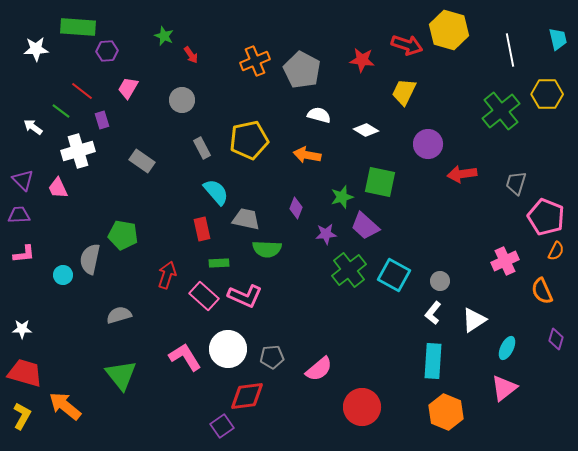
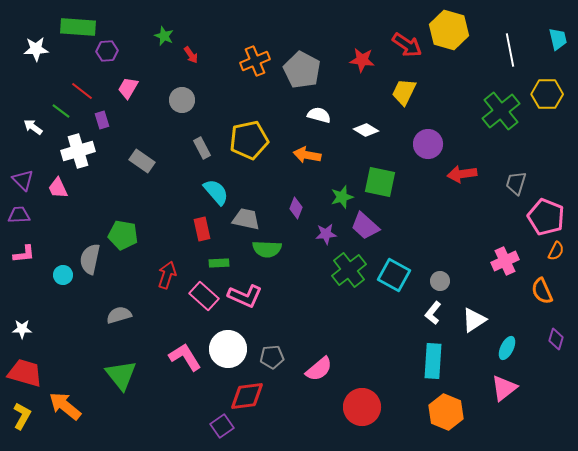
red arrow at (407, 45): rotated 16 degrees clockwise
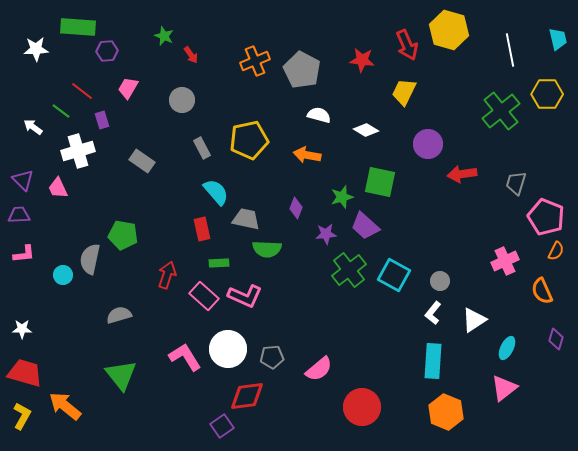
red arrow at (407, 45): rotated 32 degrees clockwise
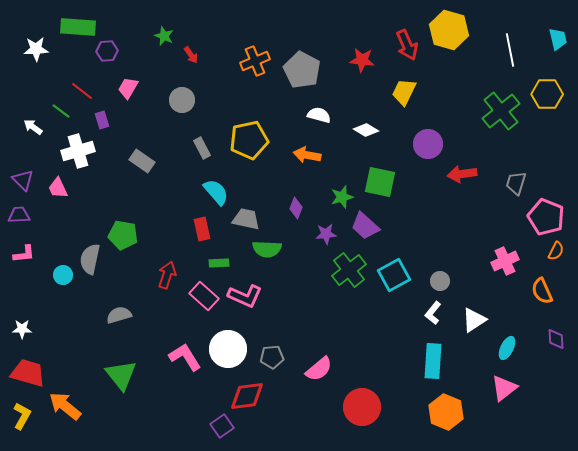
cyan square at (394, 275): rotated 32 degrees clockwise
purple diamond at (556, 339): rotated 20 degrees counterclockwise
red trapezoid at (25, 373): moved 3 px right
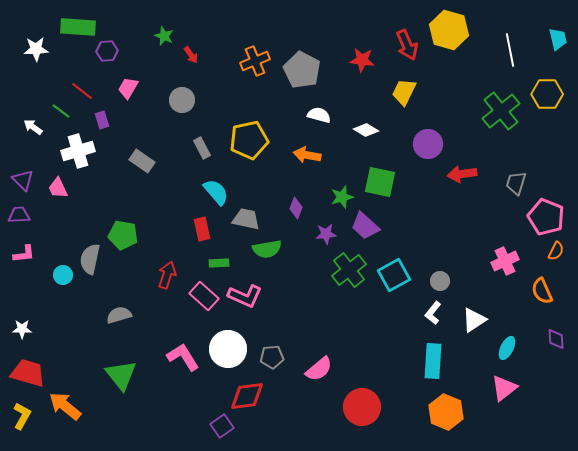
green semicircle at (267, 249): rotated 12 degrees counterclockwise
pink L-shape at (185, 357): moved 2 px left
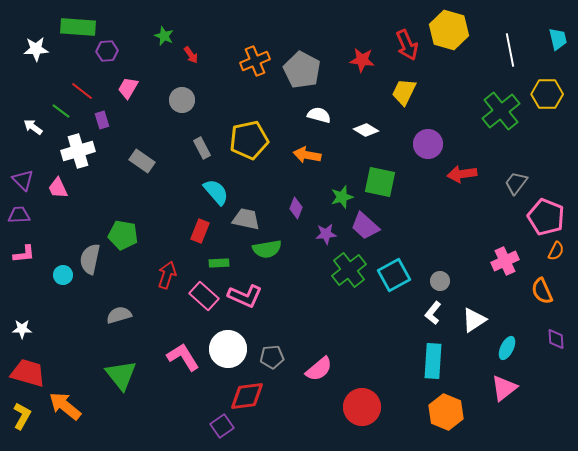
gray trapezoid at (516, 183): rotated 20 degrees clockwise
red rectangle at (202, 229): moved 2 px left, 2 px down; rotated 35 degrees clockwise
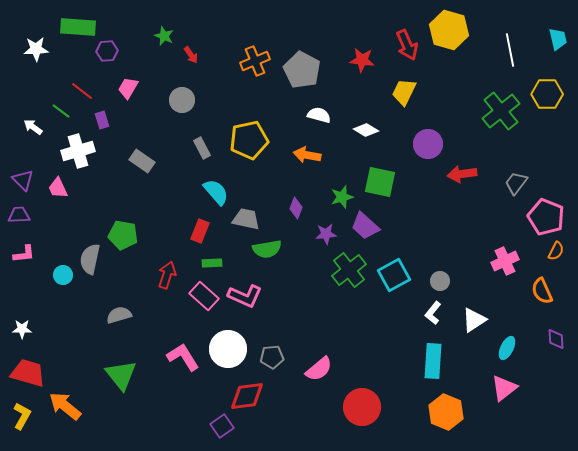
green rectangle at (219, 263): moved 7 px left
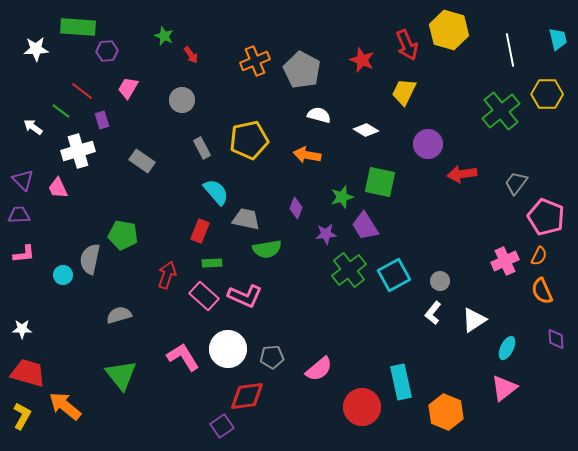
red star at (362, 60): rotated 15 degrees clockwise
purple trapezoid at (365, 226): rotated 16 degrees clockwise
orange semicircle at (556, 251): moved 17 px left, 5 px down
cyan rectangle at (433, 361): moved 32 px left, 21 px down; rotated 16 degrees counterclockwise
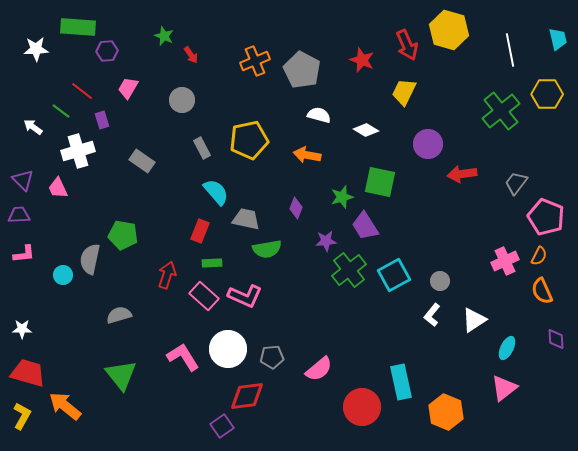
purple star at (326, 234): moved 7 px down
white L-shape at (433, 313): moved 1 px left, 2 px down
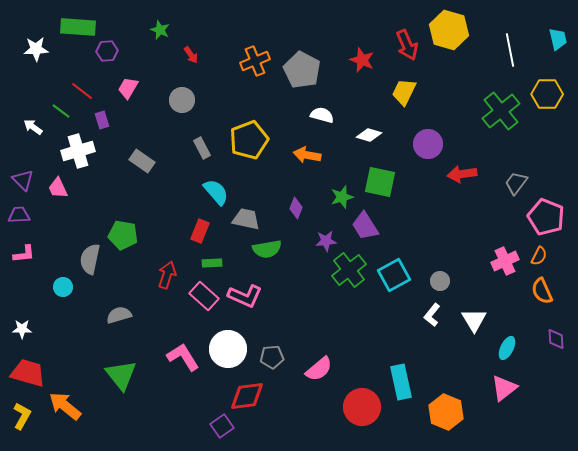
green star at (164, 36): moved 4 px left, 6 px up
white semicircle at (319, 115): moved 3 px right
white diamond at (366, 130): moved 3 px right, 5 px down; rotated 15 degrees counterclockwise
yellow pentagon at (249, 140): rotated 9 degrees counterclockwise
cyan circle at (63, 275): moved 12 px down
white triangle at (474, 320): rotated 28 degrees counterclockwise
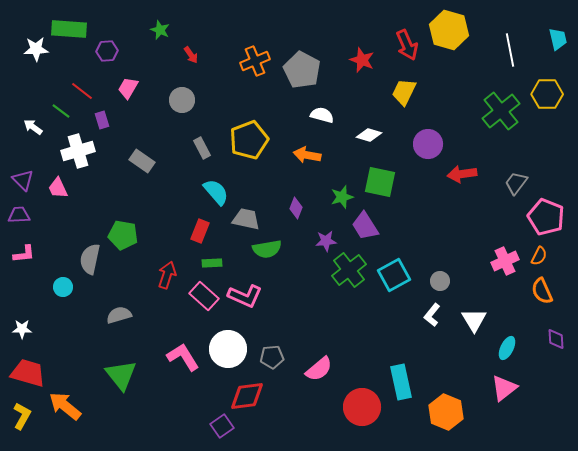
green rectangle at (78, 27): moved 9 px left, 2 px down
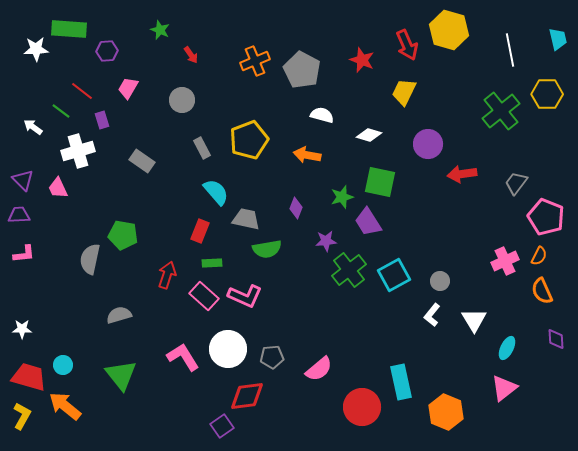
purple trapezoid at (365, 226): moved 3 px right, 4 px up
cyan circle at (63, 287): moved 78 px down
red trapezoid at (28, 373): moved 1 px right, 4 px down
